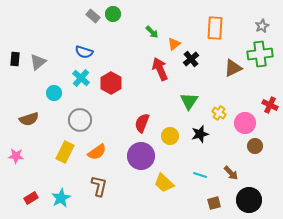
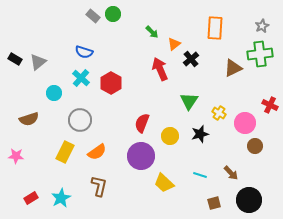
black rectangle: rotated 64 degrees counterclockwise
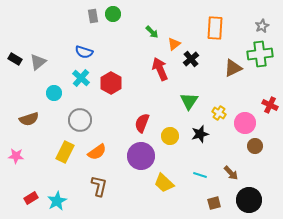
gray rectangle: rotated 40 degrees clockwise
cyan star: moved 4 px left, 3 px down
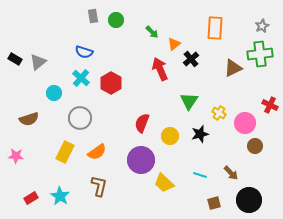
green circle: moved 3 px right, 6 px down
gray circle: moved 2 px up
purple circle: moved 4 px down
cyan star: moved 3 px right, 5 px up; rotated 12 degrees counterclockwise
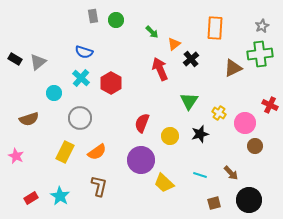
pink star: rotated 21 degrees clockwise
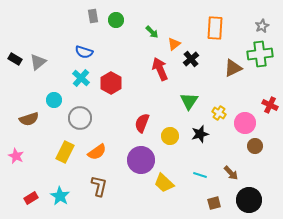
cyan circle: moved 7 px down
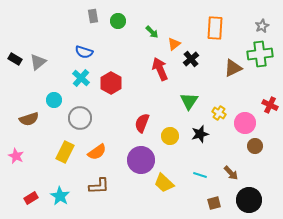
green circle: moved 2 px right, 1 px down
brown L-shape: rotated 75 degrees clockwise
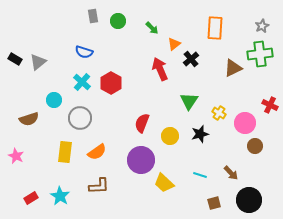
green arrow: moved 4 px up
cyan cross: moved 1 px right, 4 px down
yellow rectangle: rotated 20 degrees counterclockwise
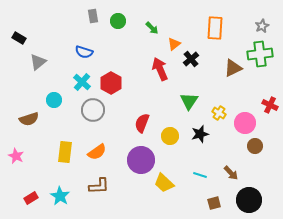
black rectangle: moved 4 px right, 21 px up
gray circle: moved 13 px right, 8 px up
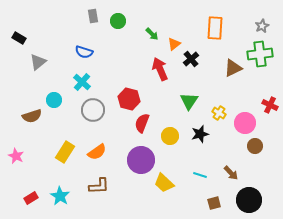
green arrow: moved 6 px down
red hexagon: moved 18 px right, 16 px down; rotated 15 degrees counterclockwise
brown semicircle: moved 3 px right, 3 px up
yellow rectangle: rotated 25 degrees clockwise
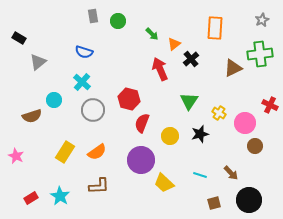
gray star: moved 6 px up
